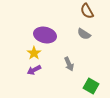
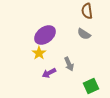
brown semicircle: rotated 21 degrees clockwise
purple ellipse: rotated 50 degrees counterclockwise
yellow star: moved 5 px right
purple arrow: moved 15 px right, 3 px down
green square: rotated 35 degrees clockwise
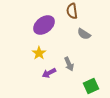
brown semicircle: moved 15 px left
purple ellipse: moved 1 px left, 10 px up
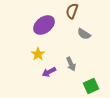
brown semicircle: rotated 28 degrees clockwise
yellow star: moved 1 px left, 1 px down
gray arrow: moved 2 px right
purple arrow: moved 1 px up
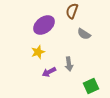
yellow star: moved 2 px up; rotated 16 degrees clockwise
gray arrow: moved 2 px left; rotated 16 degrees clockwise
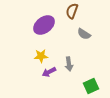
yellow star: moved 3 px right, 4 px down; rotated 16 degrees clockwise
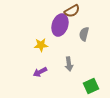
brown semicircle: rotated 140 degrees counterclockwise
purple ellipse: moved 16 px right; rotated 35 degrees counterclockwise
gray semicircle: rotated 72 degrees clockwise
yellow star: moved 11 px up
purple arrow: moved 9 px left
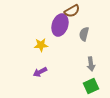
gray arrow: moved 22 px right
